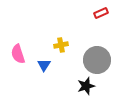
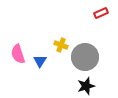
yellow cross: rotated 32 degrees clockwise
gray circle: moved 12 px left, 3 px up
blue triangle: moved 4 px left, 4 px up
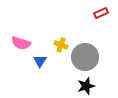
pink semicircle: moved 3 px right, 11 px up; rotated 54 degrees counterclockwise
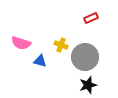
red rectangle: moved 10 px left, 5 px down
blue triangle: rotated 48 degrees counterclockwise
black star: moved 2 px right, 1 px up
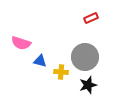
yellow cross: moved 27 px down; rotated 16 degrees counterclockwise
